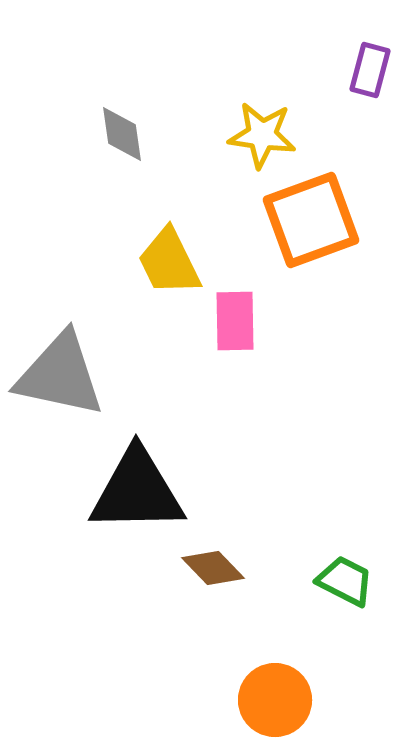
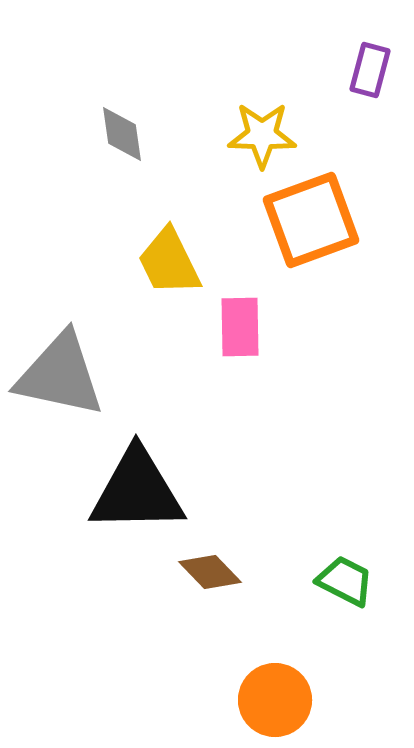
yellow star: rotated 6 degrees counterclockwise
pink rectangle: moved 5 px right, 6 px down
brown diamond: moved 3 px left, 4 px down
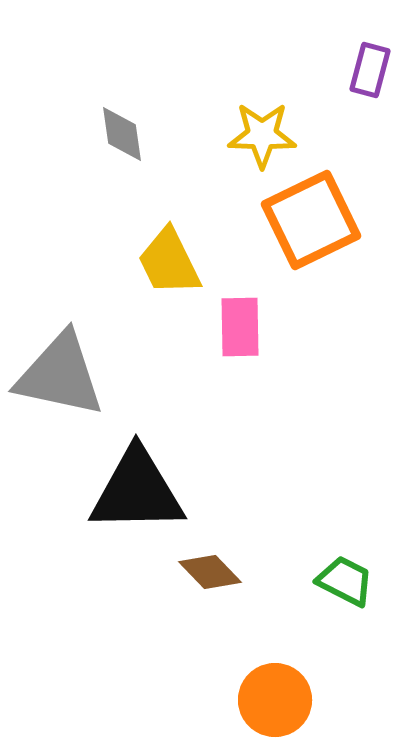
orange square: rotated 6 degrees counterclockwise
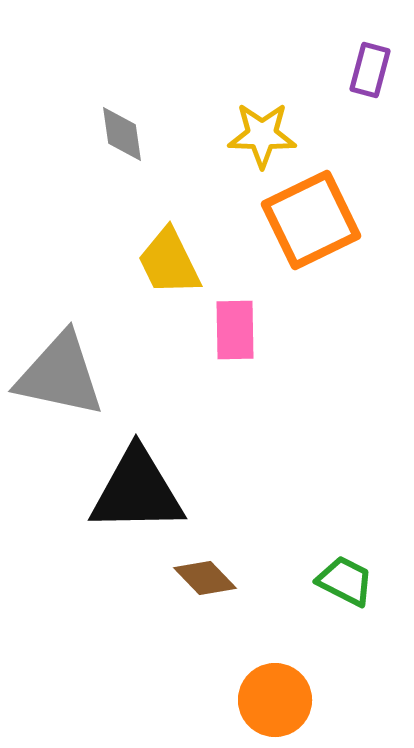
pink rectangle: moved 5 px left, 3 px down
brown diamond: moved 5 px left, 6 px down
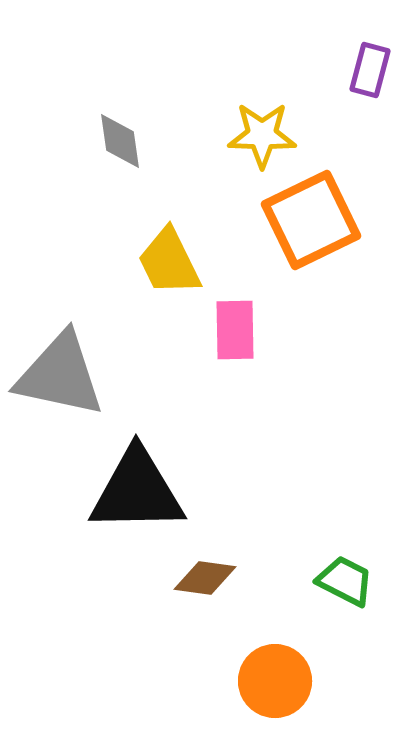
gray diamond: moved 2 px left, 7 px down
brown diamond: rotated 38 degrees counterclockwise
orange circle: moved 19 px up
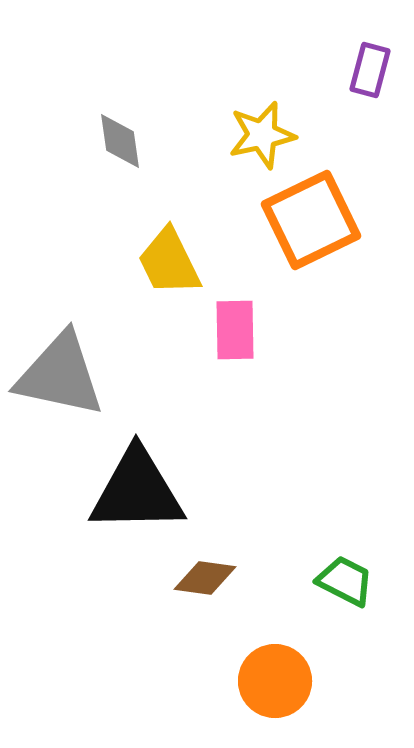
yellow star: rotated 14 degrees counterclockwise
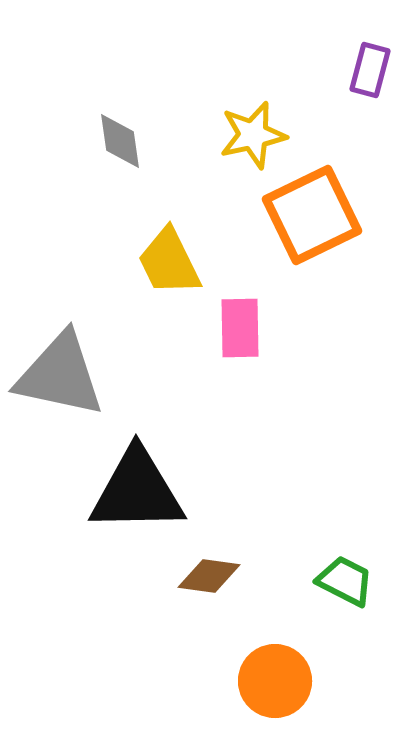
yellow star: moved 9 px left
orange square: moved 1 px right, 5 px up
pink rectangle: moved 5 px right, 2 px up
brown diamond: moved 4 px right, 2 px up
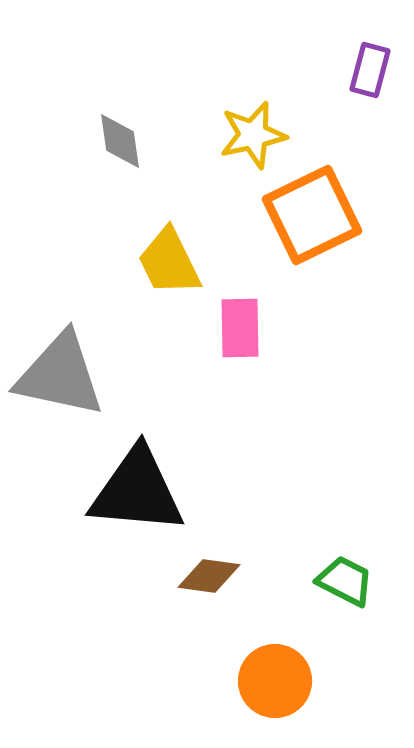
black triangle: rotated 6 degrees clockwise
